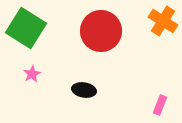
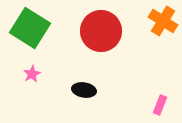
green square: moved 4 px right
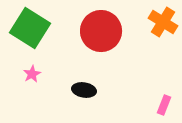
orange cross: moved 1 px down
pink rectangle: moved 4 px right
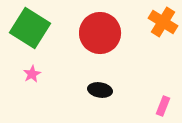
red circle: moved 1 px left, 2 px down
black ellipse: moved 16 px right
pink rectangle: moved 1 px left, 1 px down
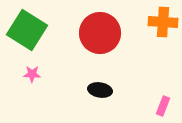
orange cross: rotated 28 degrees counterclockwise
green square: moved 3 px left, 2 px down
pink star: rotated 30 degrees clockwise
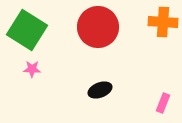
red circle: moved 2 px left, 6 px up
pink star: moved 5 px up
black ellipse: rotated 30 degrees counterclockwise
pink rectangle: moved 3 px up
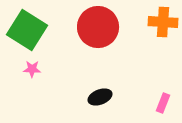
black ellipse: moved 7 px down
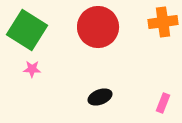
orange cross: rotated 12 degrees counterclockwise
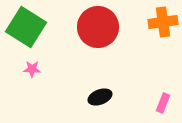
green square: moved 1 px left, 3 px up
